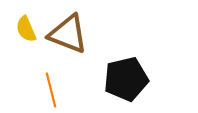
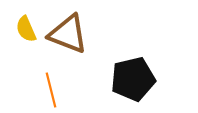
black pentagon: moved 7 px right
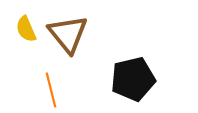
brown triangle: rotated 30 degrees clockwise
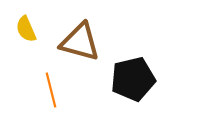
brown triangle: moved 12 px right, 8 px down; rotated 36 degrees counterclockwise
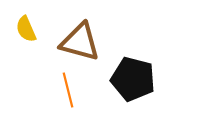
black pentagon: rotated 27 degrees clockwise
orange line: moved 17 px right
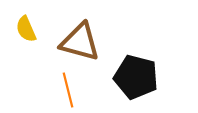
black pentagon: moved 3 px right, 2 px up
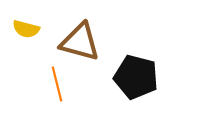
yellow semicircle: rotated 52 degrees counterclockwise
orange line: moved 11 px left, 6 px up
